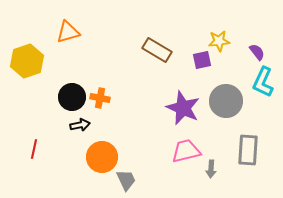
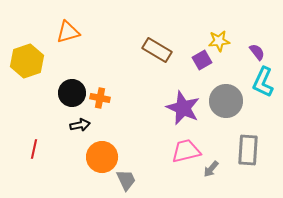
purple square: rotated 18 degrees counterclockwise
black circle: moved 4 px up
gray arrow: rotated 36 degrees clockwise
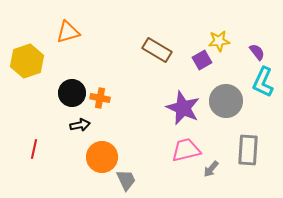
pink trapezoid: moved 1 px up
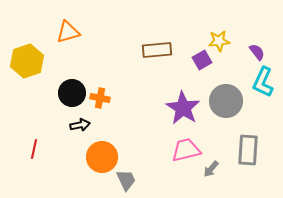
brown rectangle: rotated 36 degrees counterclockwise
purple star: rotated 8 degrees clockwise
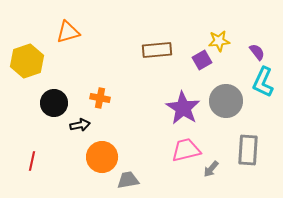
black circle: moved 18 px left, 10 px down
red line: moved 2 px left, 12 px down
gray trapezoid: moved 2 px right; rotated 75 degrees counterclockwise
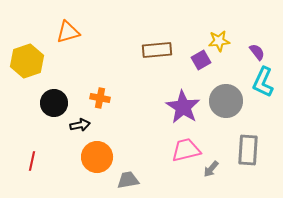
purple square: moved 1 px left
purple star: moved 1 px up
orange circle: moved 5 px left
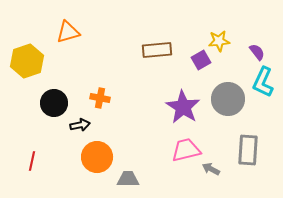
gray circle: moved 2 px right, 2 px up
gray arrow: rotated 78 degrees clockwise
gray trapezoid: moved 1 px up; rotated 10 degrees clockwise
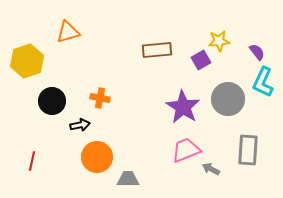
black circle: moved 2 px left, 2 px up
pink trapezoid: rotated 8 degrees counterclockwise
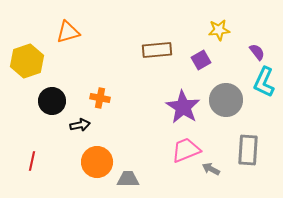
yellow star: moved 11 px up
cyan L-shape: moved 1 px right
gray circle: moved 2 px left, 1 px down
orange circle: moved 5 px down
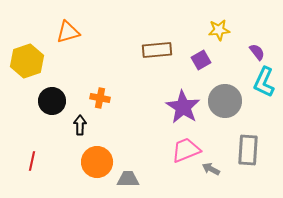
gray circle: moved 1 px left, 1 px down
black arrow: rotated 78 degrees counterclockwise
